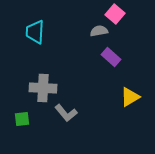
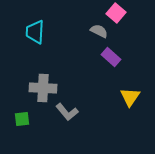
pink square: moved 1 px right, 1 px up
gray semicircle: rotated 36 degrees clockwise
yellow triangle: rotated 25 degrees counterclockwise
gray L-shape: moved 1 px right, 1 px up
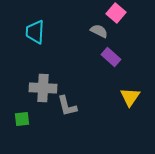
gray L-shape: moved 6 px up; rotated 25 degrees clockwise
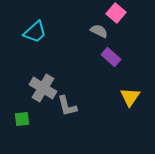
cyan trapezoid: rotated 135 degrees counterclockwise
gray cross: rotated 28 degrees clockwise
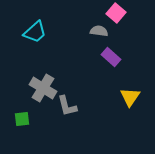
gray semicircle: rotated 18 degrees counterclockwise
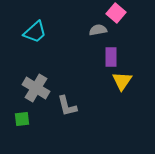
gray semicircle: moved 1 px left, 1 px up; rotated 18 degrees counterclockwise
purple rectangle: rotated 48 degrees clockwise
gray cross: moved 7 px left
yellow triangle: moved 8 px left, 16 px up
